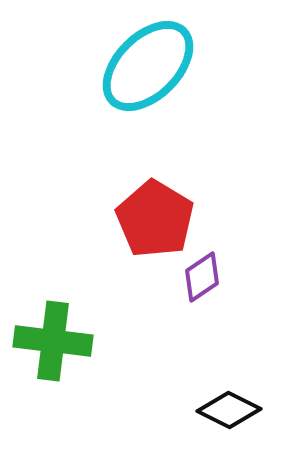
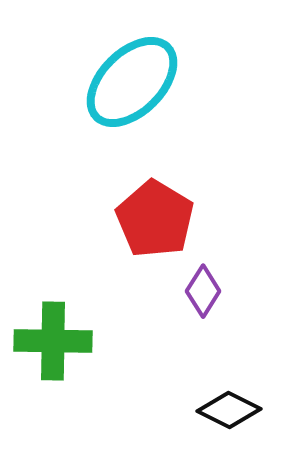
cyan ellipse: moved 16 px left, 16 px down
purple diamond: moved 1 px right, 14 px down; rotated 24 degrees counterclockwise
green cross: rotated 6 degrees counterclockwise
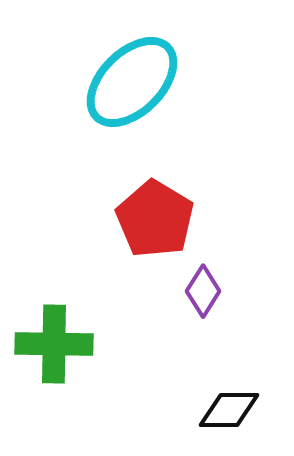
green cross: moved 1 px right, 3 px down
black diamond: rotated 26 degrees counterclockwise
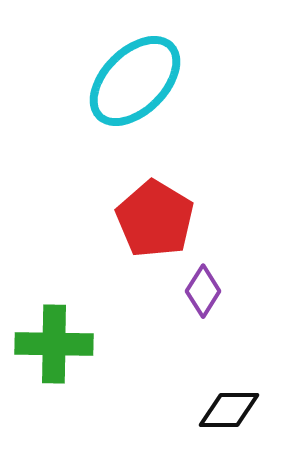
cyan ellipse: moved 3 px right, 1 px up
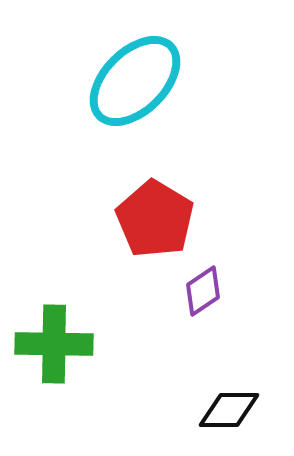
purple diamond: rotated 24 degrees clockwise
